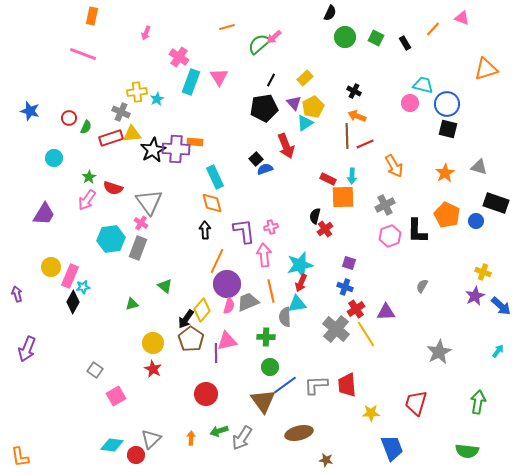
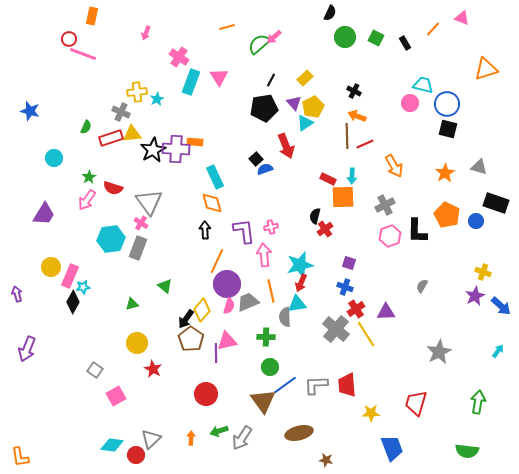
red circle at (69, 118): moved 79 px up
yellow circle at (153, 343): moved 16 px left
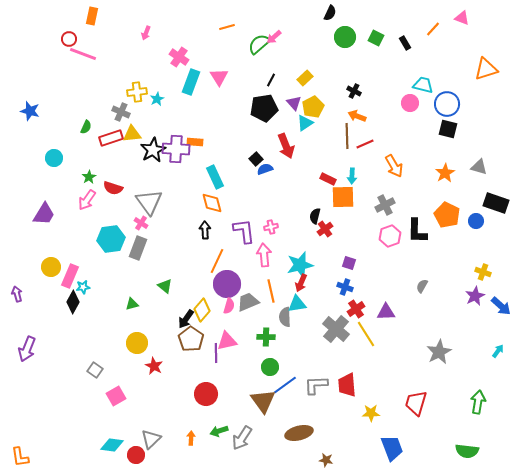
red star at (153, 369): moved 1 px right, 3 px up
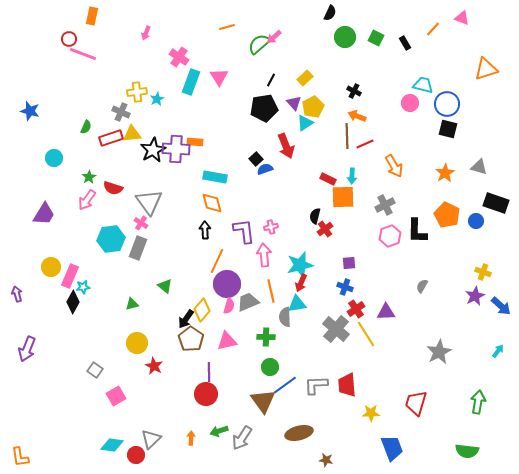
cyan rectangle at (215, 177): rotated 55 degrees counterclockwise
purple square at (349, 263): rotated 24 degrees counterclockwise
purple line at (216, 353): moved 7 px left, 19 px down
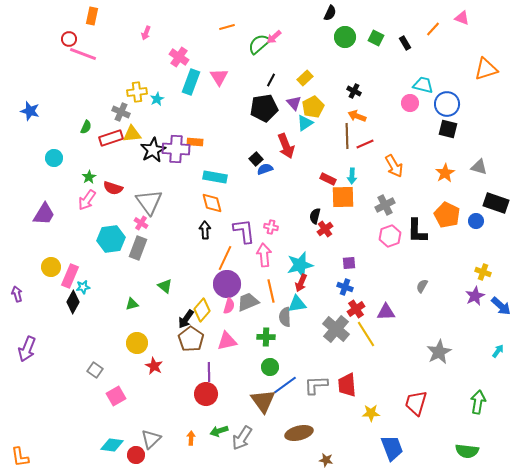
pink cross at (271, 227): rotated 24 degrees clockwise
orange line at (217, 261): moved 8 px right, 3 px up
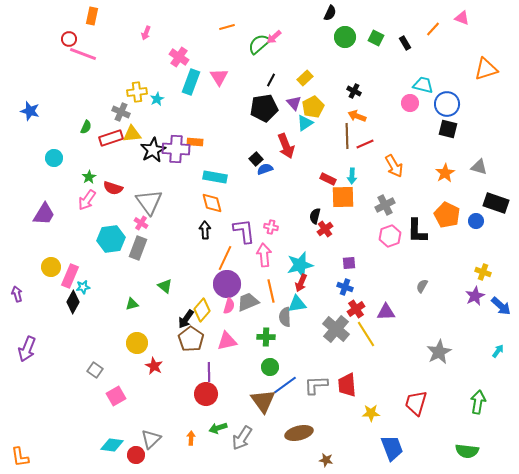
green arrow at (219, 431): moved 1 px left, 3 px up
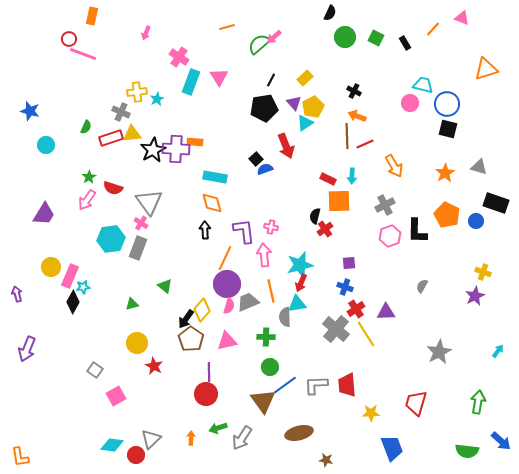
cyan circle at (54, 158): moved 8 px left, 13 px up
orange square at (343, 197): moved 4 px left, 4 px down
blue arrow at (501, 306): moved 135 px down
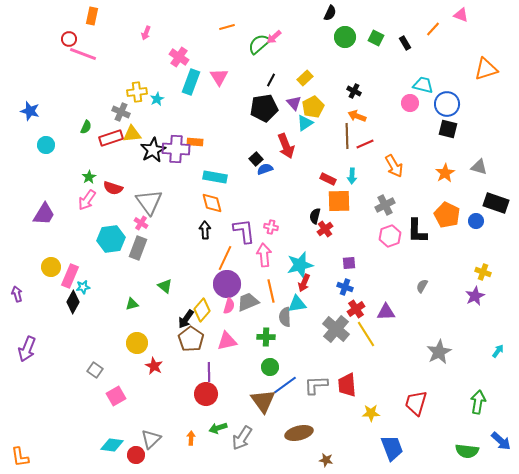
pink triangle at (462, 18): moved 1 px left, 3 px up
red arrow at (301, 283): moved 3 px right
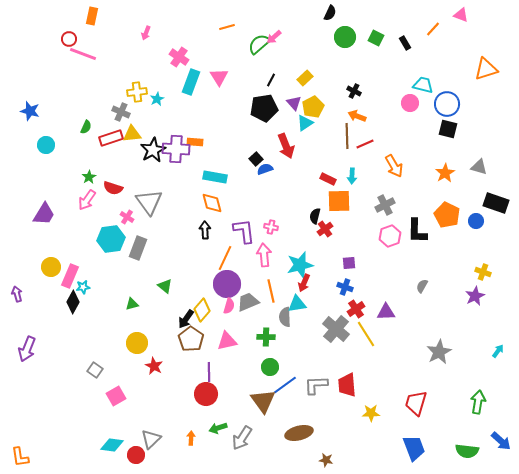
pink cross at (141, 223): moved 14 px left, 6 px up
blue trapezoid at (392, 448): moved 22 px right
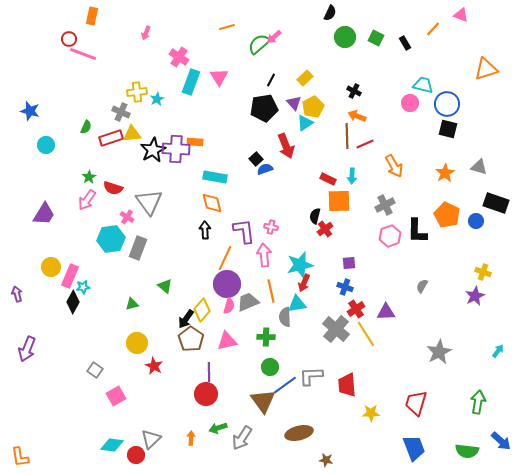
gray L-shape at (316, 385): moved 5 px left, 9 px up
